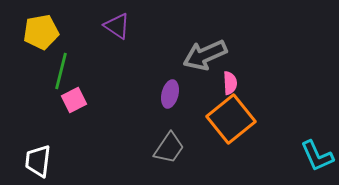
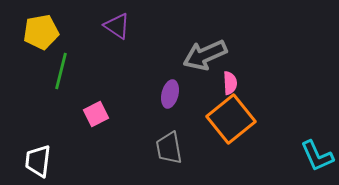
pink square: moved 22 px right, 14 px down
gray trapezoid: rotated 136 degrees clockwise
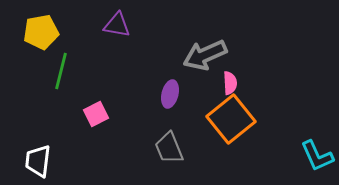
purple triangle: moved 1 px up; rotated 24 degrees counterclockwise
gray trapezoid: rotated 12 degrees counterclockwise
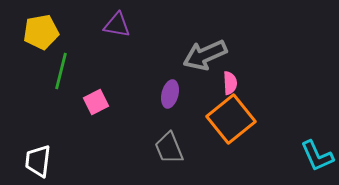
pink square: moved 12 px up
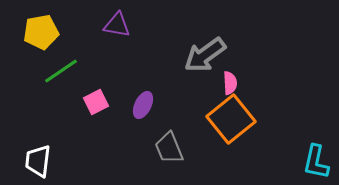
gray arrow: rotated 12 degrees counterclockwise
green line: rotated 42 degrees clockwise
purple ellipse: moved 27 px left, 11 px down; rotated 12 degrees clockwise
cyan L-shape: moved 1 px left, 6 px down; rotated 36 degrees clockwise
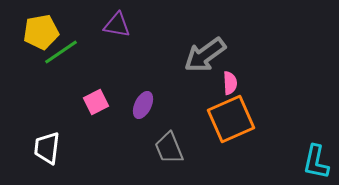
green line: moved 19 px up
orange square: rotated 15 degrees clockwise
white trapezoid: moved 9 px right, 13 px up
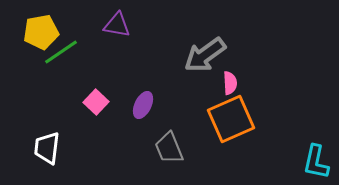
pink square: rotated 20 degrees counterclockwise
